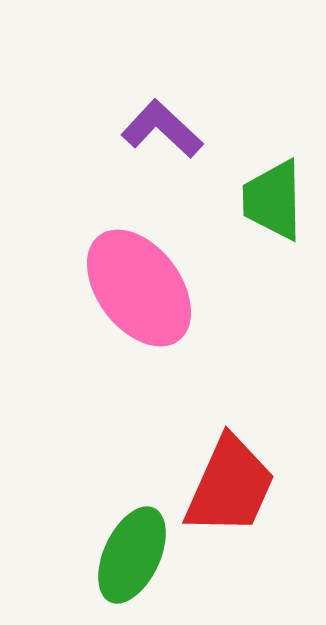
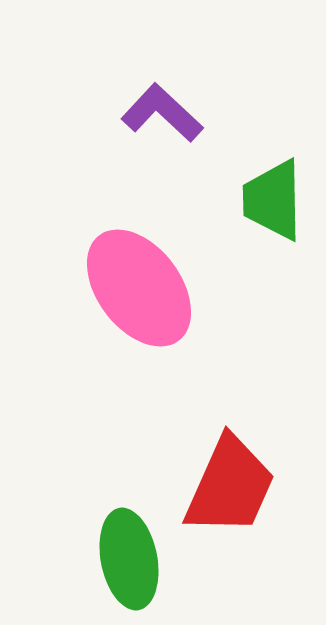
purple L-shape: moved 16 px up
green ellipse: moved 3 px left, 4 px down; rotated 36 degrees counterclockwise
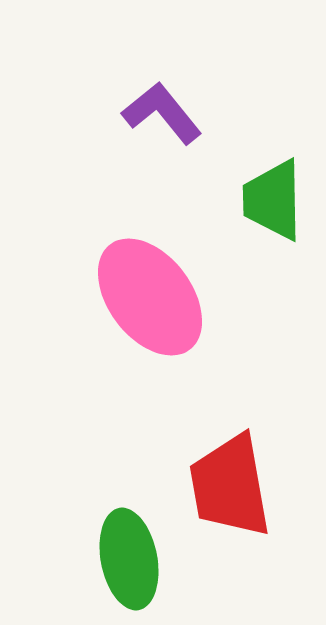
purple L-shape: rotated 8 degrees clockwise
pink ellipse: moved 11 px right, 9 px down
red trapezoid: rotated 146 degrees clockwise
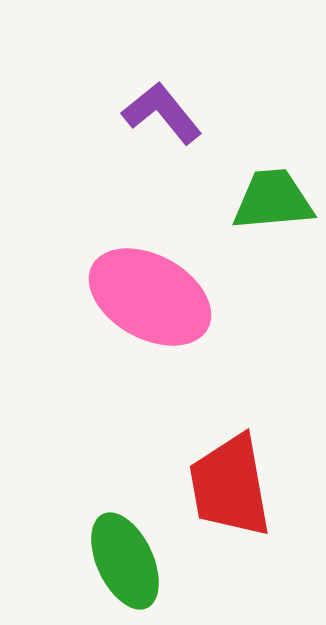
green trapezoid: rotated 86 degrees clockwise
pink ellipse: rotated 24 degrees counterclockwise
green ellipse: moved 4 px left, 2 px down; rotated 14 degrees counterclockwise
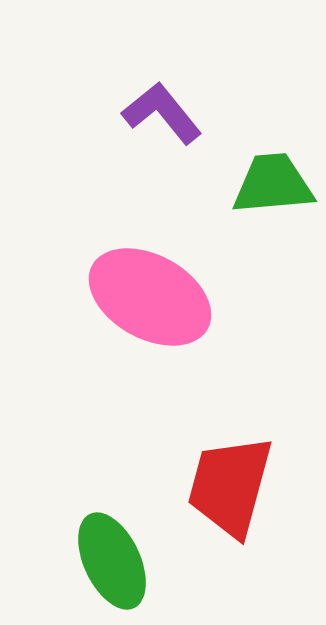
green trapezoid: moved 16 px up
red trapezoid: rotated 25 degrees clockwise
green ellipse: moved 13 px left
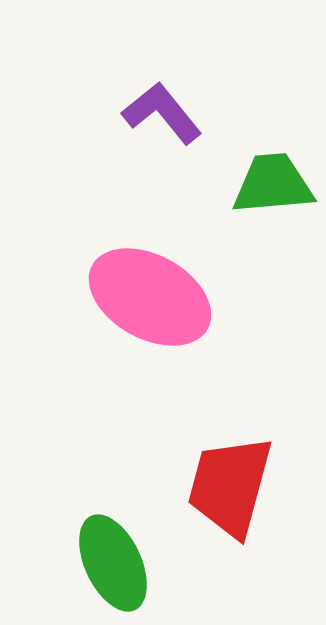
green ellipse: moved 1 px right, 2 px down
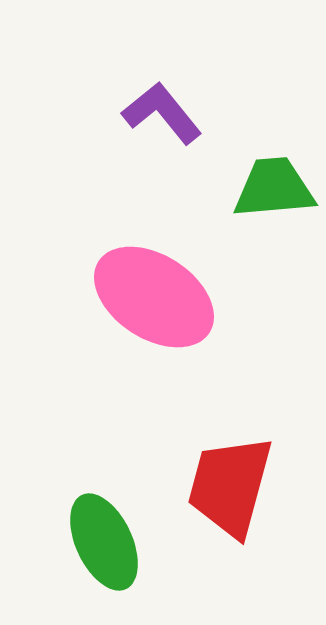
green trapezoid: moved 1 px right, 4 px down
pink ellipse: moved 4 px right; rotated 4 degrees clockwise
green ellipse: moved 9 px left, 21 px up
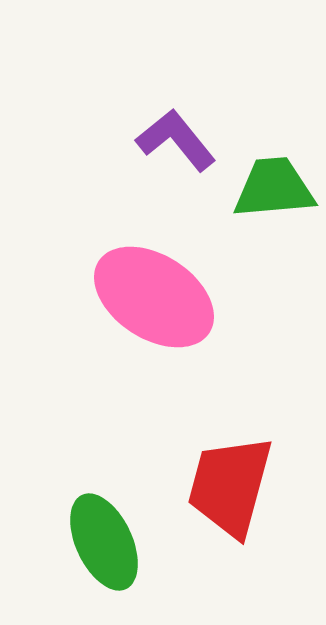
purple L-shape: moved 14 px right, 27 px down
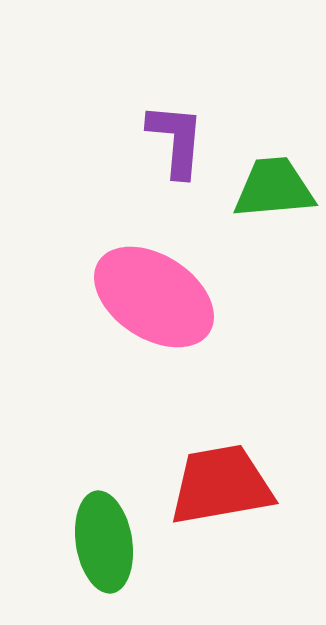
purple L-shape: rotated 44 degrees clockwise
red trapezoid: moved 9 px left, 1 px up; rotated 65 degrees clockwise
green ellipse: rotated 16 degrees clockwise
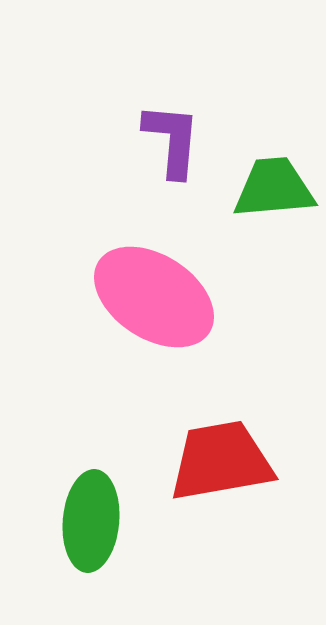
purple L-shape: moved 4 px left
red trapezoid: moved 24 px up
green ellipse: moved 13 px left, 21 px up; rotated 14 degrees clockwise
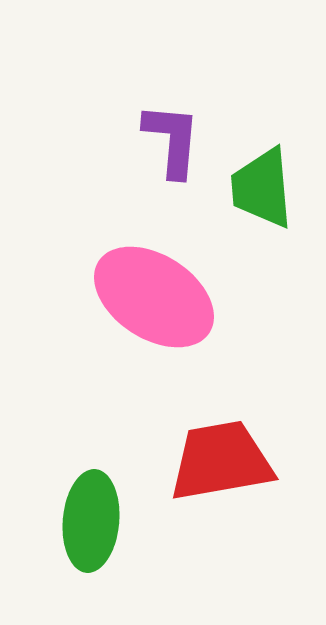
green trapezoid: moved 12 px left; rotated 90 degrees counterclockwise
